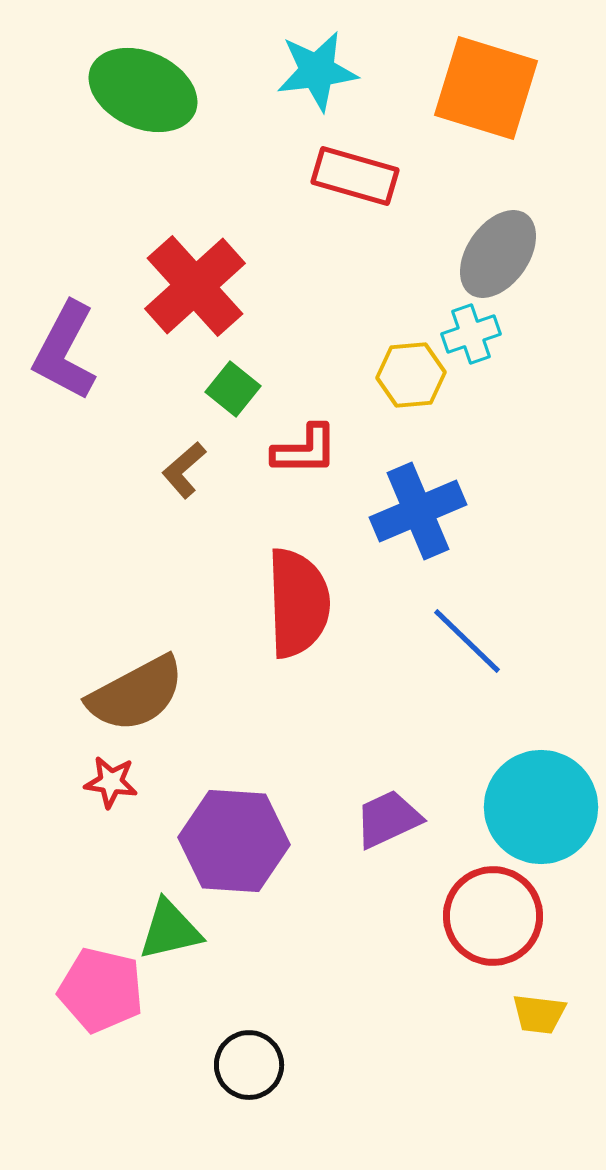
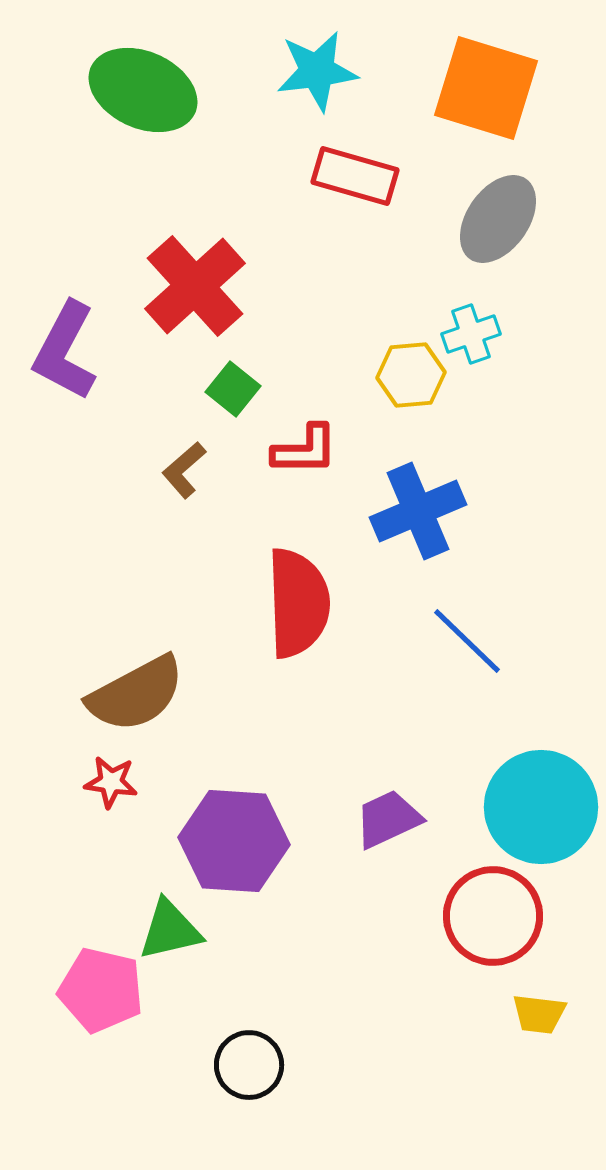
gray ellipse: moved 35 px up
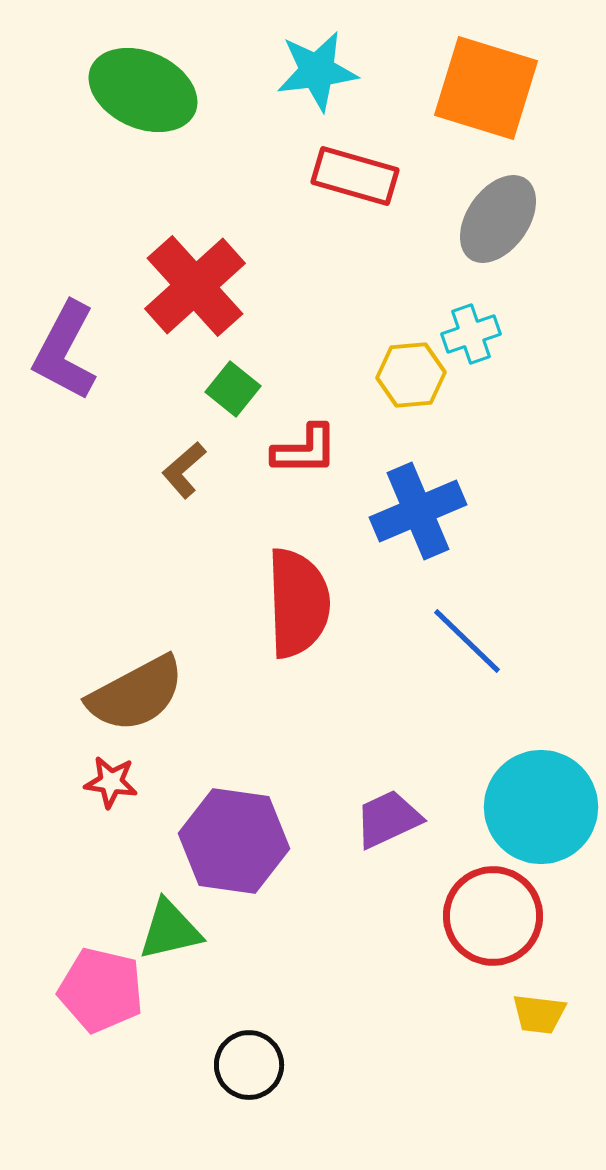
purple hexagon: rotated 4 degrees clockwise
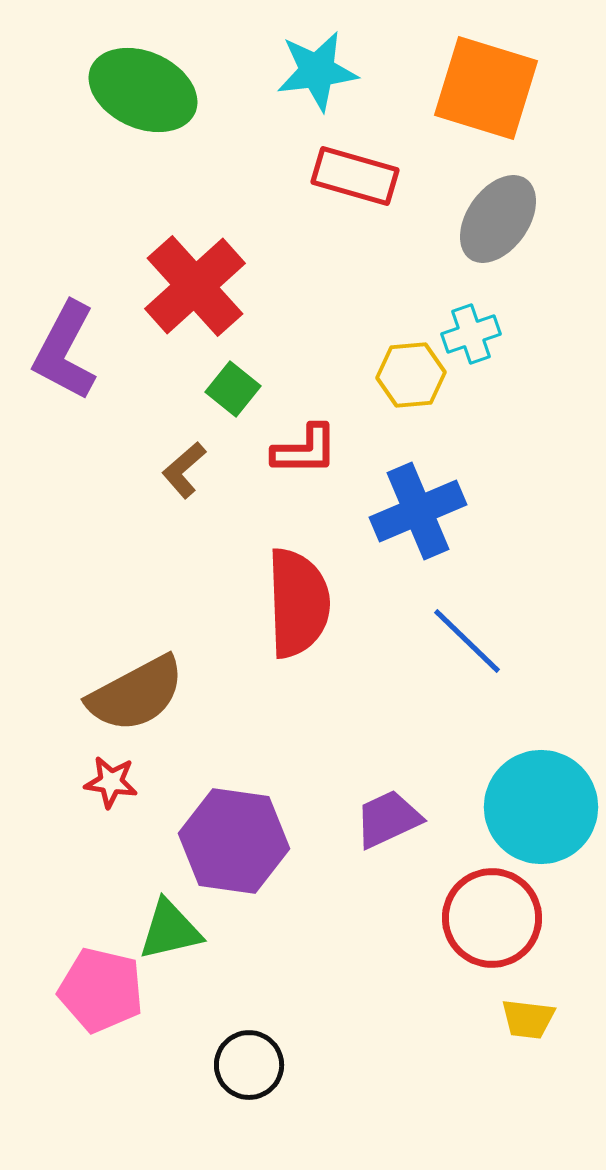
red circle: moved 1 px left, 2 px down
yellow trapezoid: moved 11 px left, 5 px down
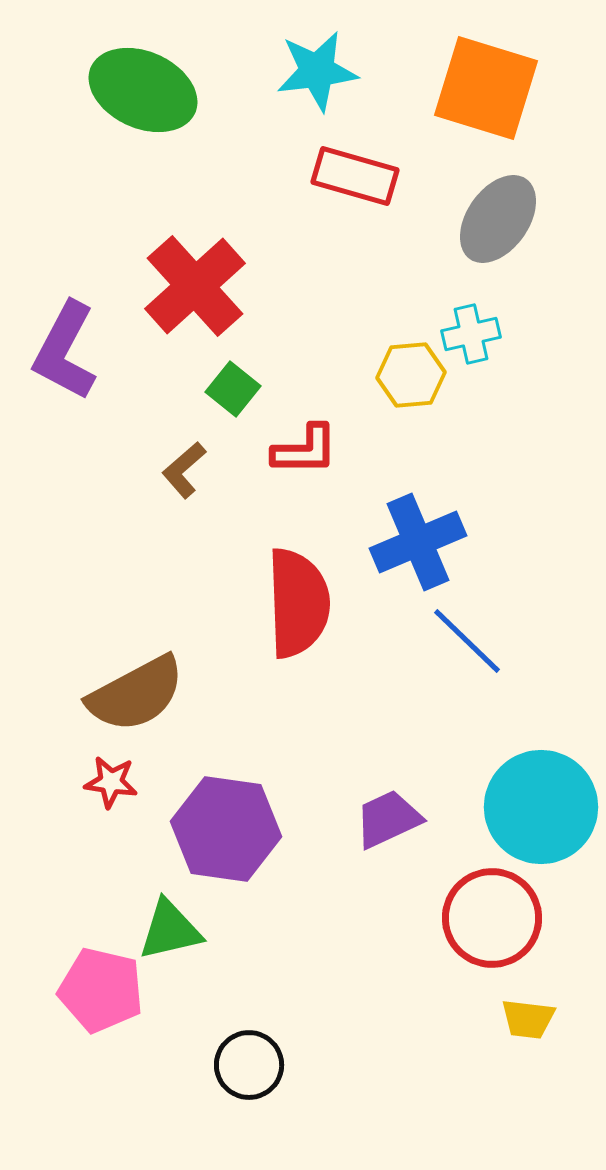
cyan cross: rotated 6 degrees clockwise
blue cross: moved 31 px down
purple hexagon: moved 8 px left, 12 px up
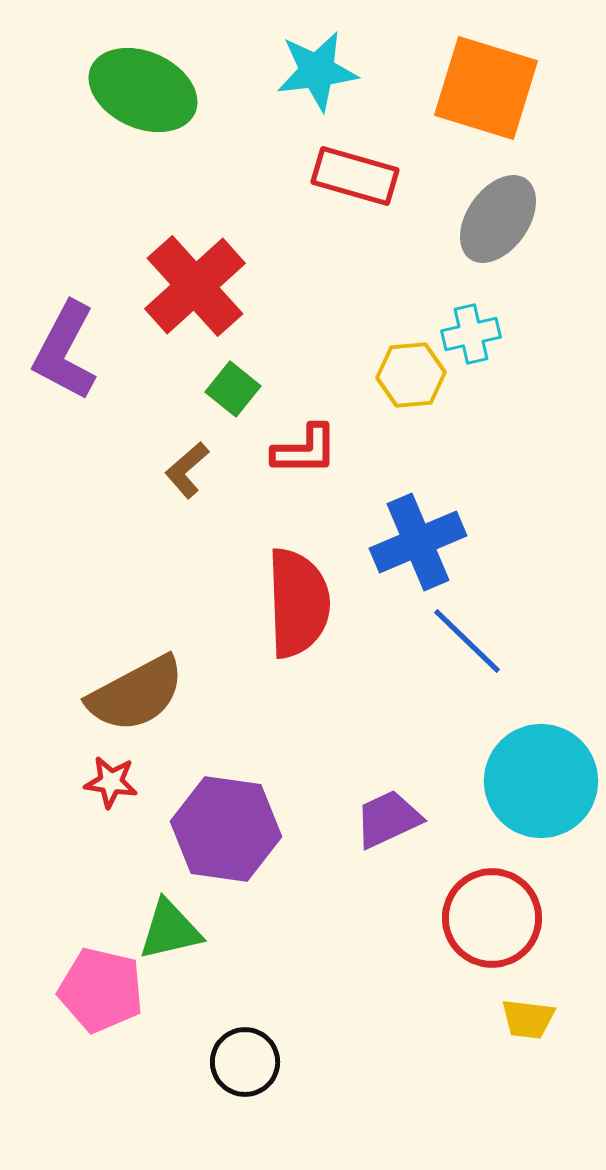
brown L-shape: moved 3 px right
cyan circle: moved 26 px up
black circle: moved 4 px left, 3 px up
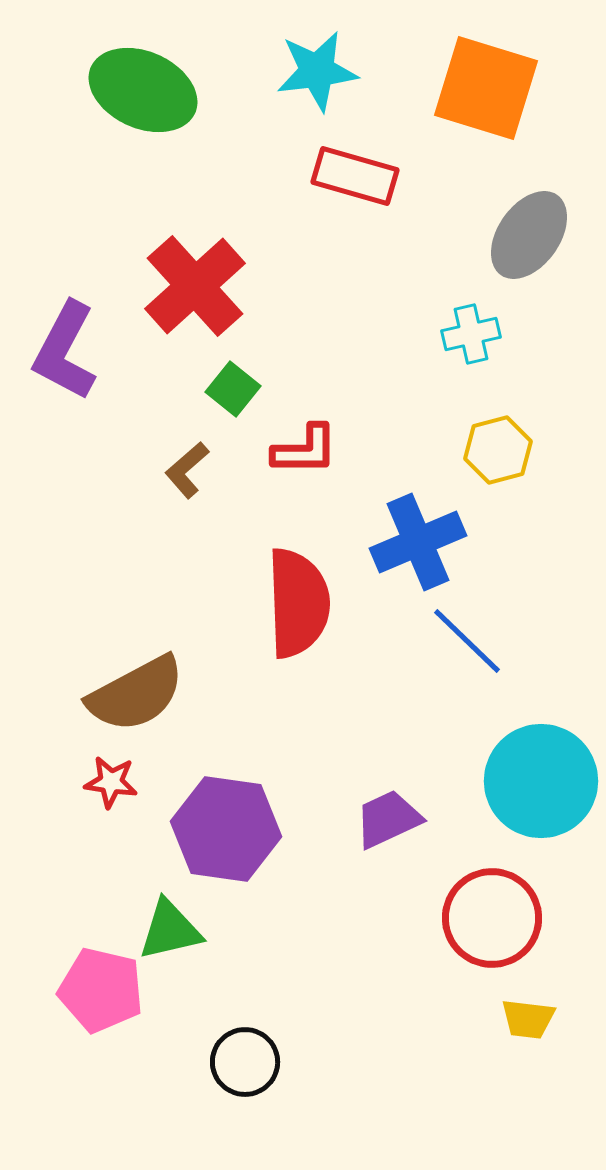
gray ellipse: moved 31 px right, 16 px down
yellow hexagon: moved 87 px right, 75 px down; rotated 10 degrees counterclockwise
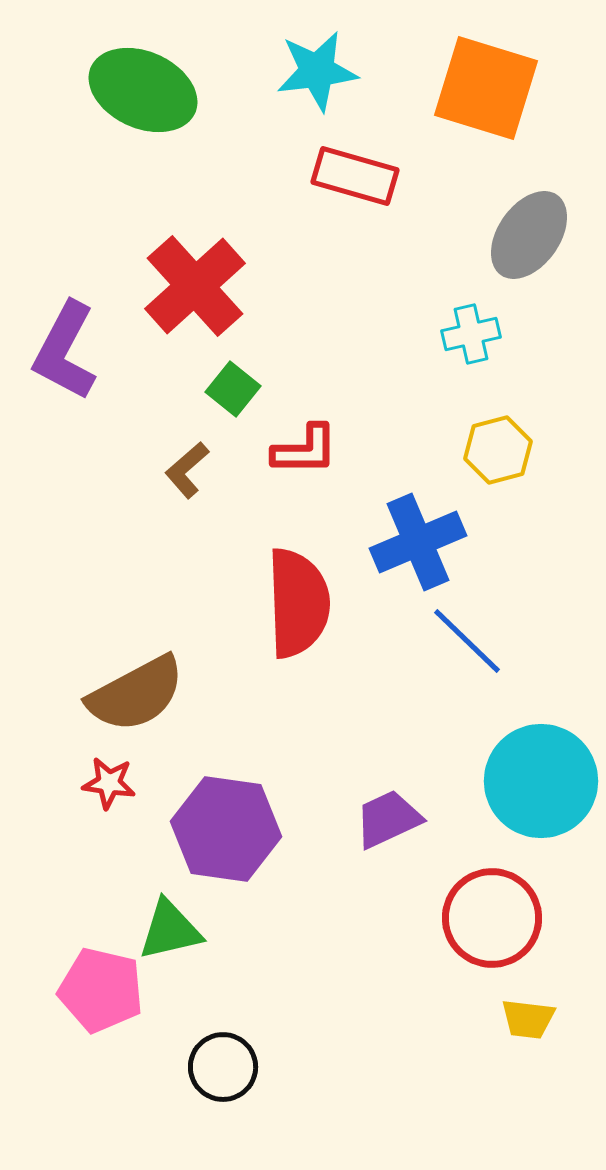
red star: moved 2 px left, 1 px down
black circle: moved 22 px left, 5 px down
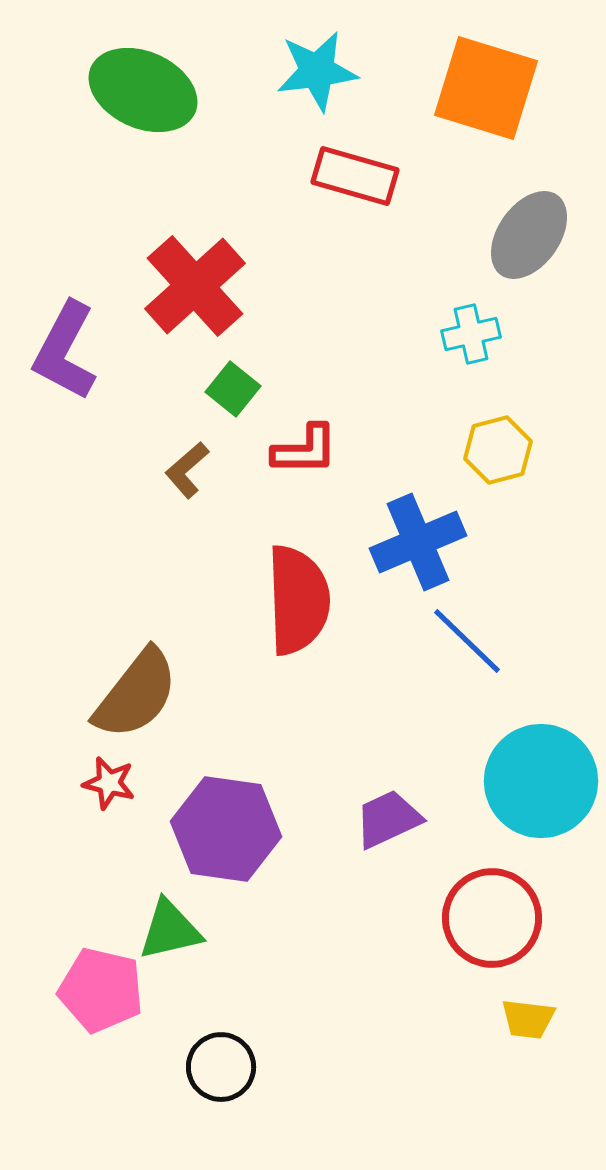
red semicircle: moved 3 px up
brown semicircle: rotated 24 degrees counterclockwise
red star: rotated 6 degrees clockwise
black circle: moved 2 px left
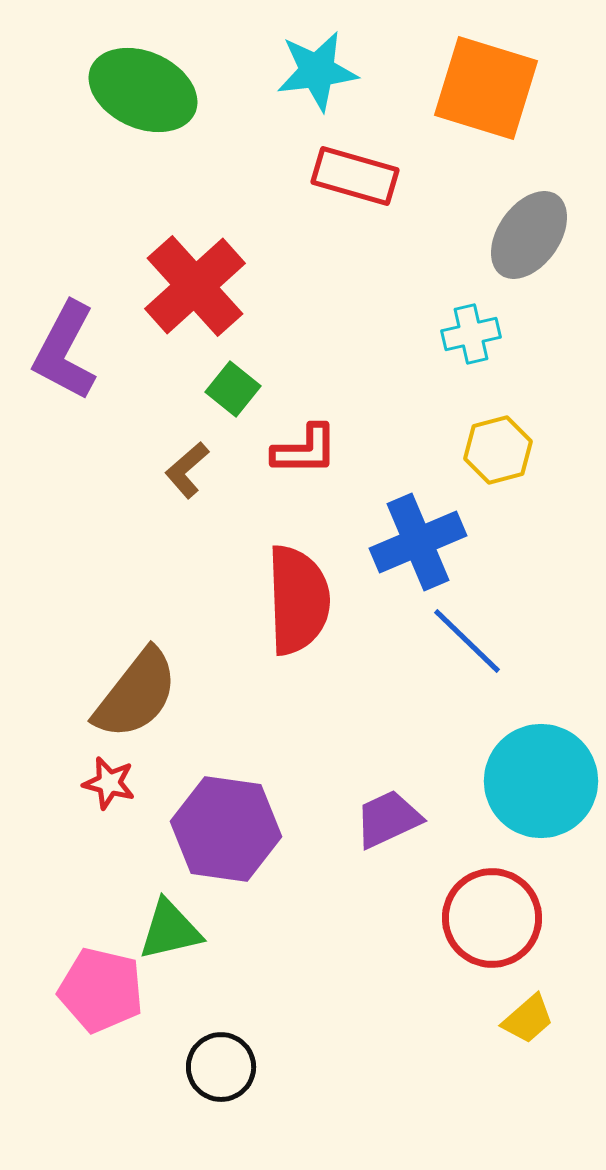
yellow trapezoid: rotated 48 degrees counterclockwise
